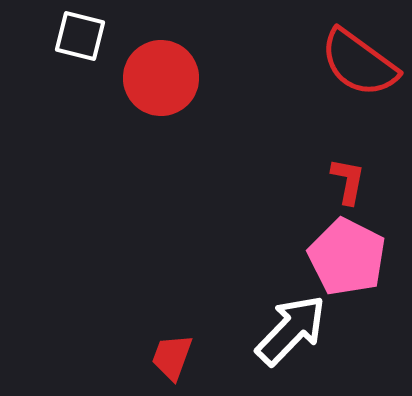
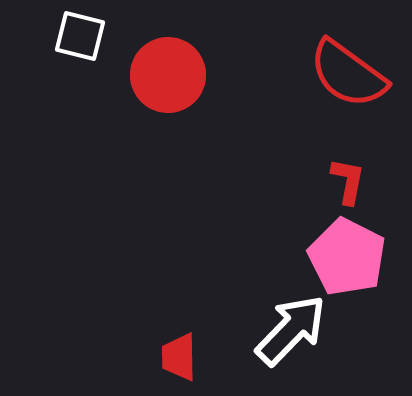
red semicircle: moved 11 px left, 11 px down
red circle: moved 7 px right, 3 px up
red trapezoid: moved 7 px right; rotated 21 degrees counterclockwise
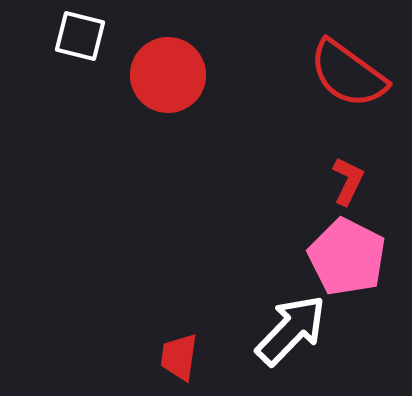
red L-shape: rotated 15 degrees clockwise
red trapezoid: rotated 9 degrees clockwise
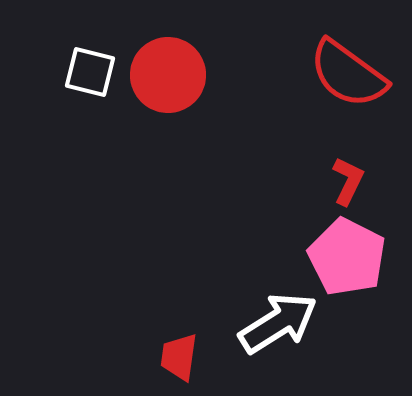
white square: moved 10 px right, 36 px down
white arrow: moved 13 px left, 7 px up; rotated 14 degrees clockwise
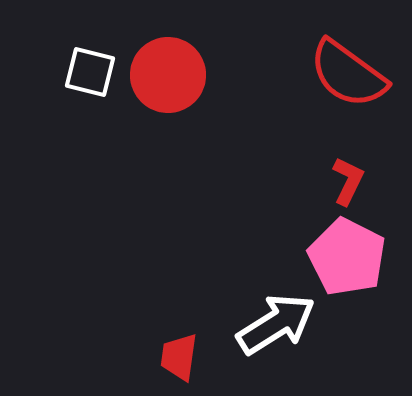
white arrow: moved 2 px left, 1 px down
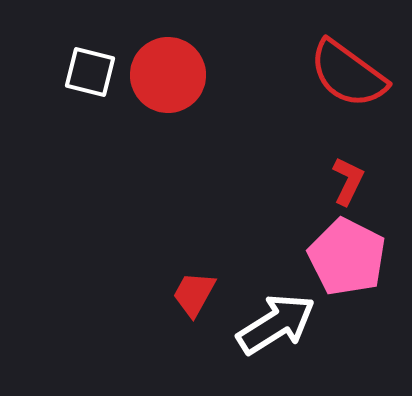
red trapezoid: moved 15 px right, 63 px up; rotated 21 degrees clockwise
